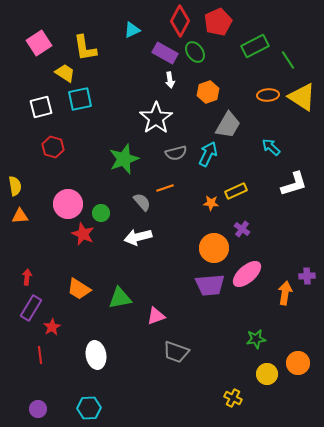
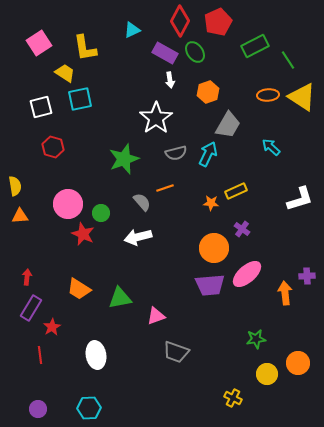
white L-shape at (294, 184): moved 6 px right, 15 px down
orange arrow at (285, 293): rotated 15 degrees counterclockwise
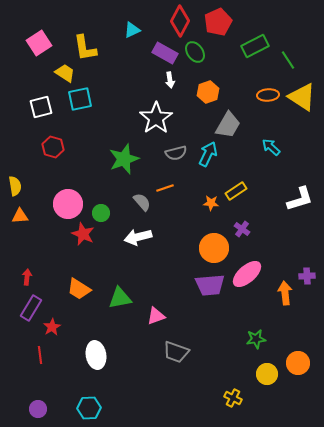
yellow rectangle at (236, 191): rotated 10 degrees counterclockwise
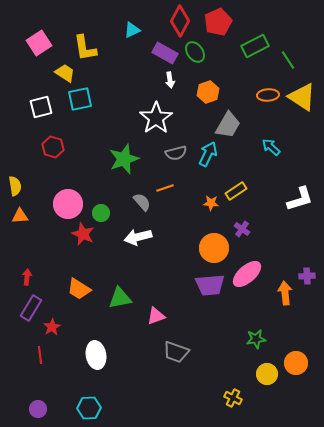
orange circle at (298, 363): moved 2 px left
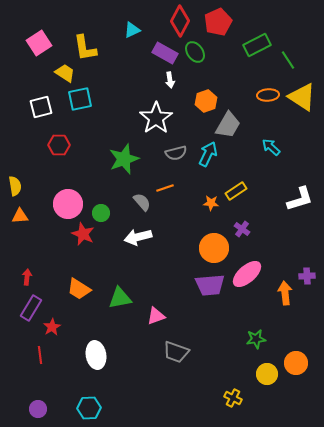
green rectangle at (255, 46): moved 2 px right, 1 px up
orange hexagon at (208, 92): moved 2 px left, 9 px down
red hexagon at (53, 147): moved 6 px right, 2 px up; rotated 15 degrees counterclockwise
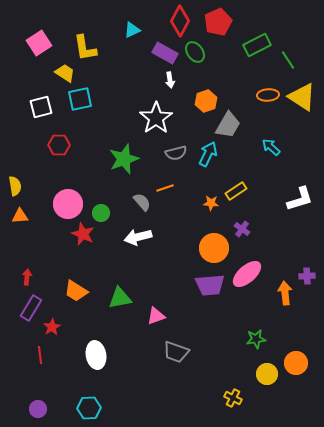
orange trapezoid at (79, 289): moved 3 px left, 2 px down
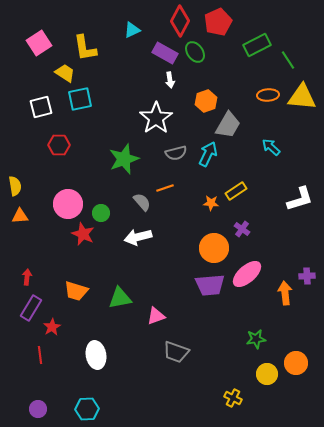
yellow triangle at (302, 97): rotated 28 degrees counterclockwise
orange trapezoid at (76, 291): rotated 15 degrees counterclockwise
cyan hexagon at (89, 408): moved 2 px left, 1 px down
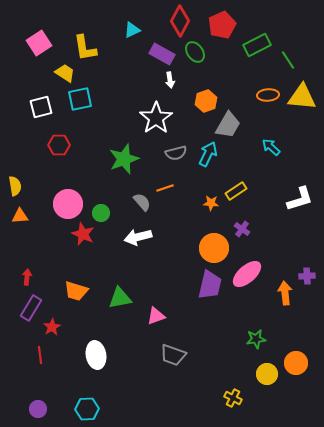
red pentagon at (218, 22): moved 4 px right, 3 px down
purple rectangle at (165, 53): moved 3 px left, 1 px down
purple trapezoid at (210, 285): rotated 72 degrees counterclockwise
gray trapezoid at (176, 352): moved 3 px left, 3 px down
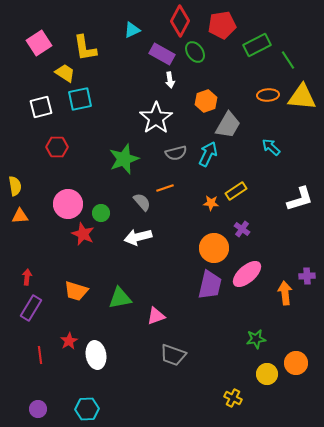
red pentagon at (222, 25): rotated 16 degrees clockwise
red hexagon at (59, 145): moved 2 px left, 2 px down
red star at (52, 327): moved 17 px right, 14 px down
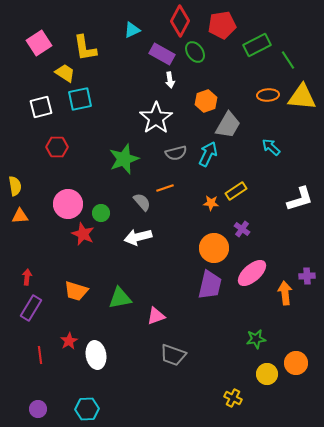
pink ellipse at (247, 274): moved 5 px right, 1 px up
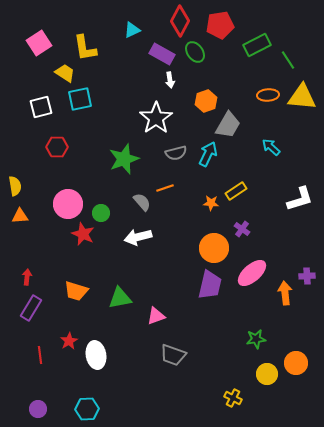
red pentagon at (222, 25): moved 2 px left
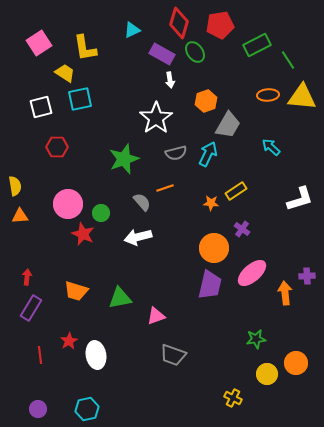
red diamond at (180, 21): moved 1 px left, 2 px down; rotated 12 degrees counterclockwise
cyan hexagon at (87, 409): rotated 10 degrees counterclockwise
